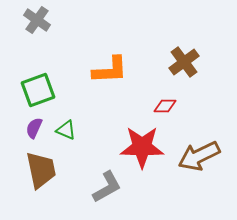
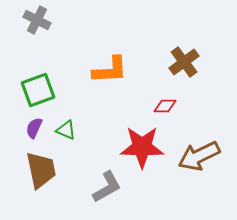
gray cross: rotated 8 degrees counterclockwise
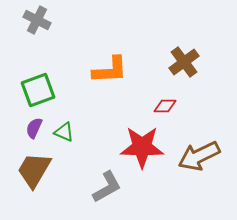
green triangle: moved 2 px left, 2 px down
brown trapezoid: moved 7 px left; rotated 138 degrees counterclockwise
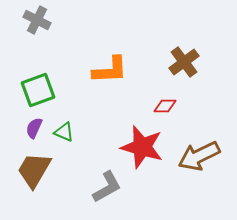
red star: rotated 15 degrees clockwise
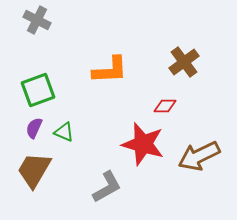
red star: moved 1 px right, 3 px up
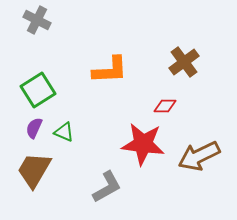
green square: rotated 12 degrees counterclockwise
red star: rotated 9 degrees counterclockwise
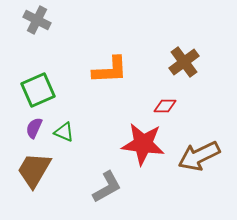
green square: rotated 8 degrees clockwise
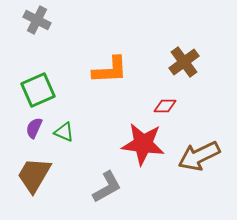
brown trapezoid: moved 5 px down
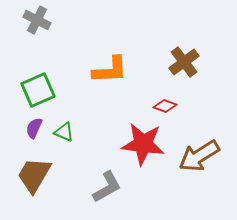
red diamond: rotated 20 degrees clockwise
brown arrow: rotated 6 degrees counterclockwise
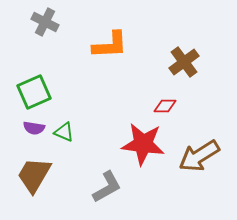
gray cross: moved 8 px right, 2 px down
orange L-shape: moved 25 px up
green square: moved 4 px left, 2 px down
red diamond: rotated 20 degrees counterclockwise
purple semicircle: rotated 105 degrees counterclockwise
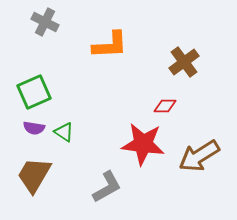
green triangle: rotated 10 degrees clockwise
